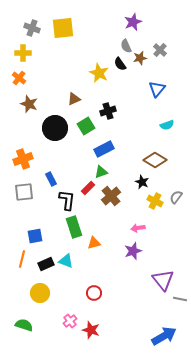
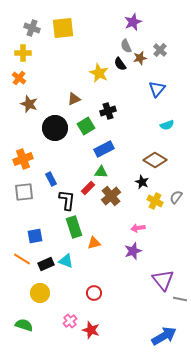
green triangle at (101, 172): rotated 24 degrees clockwise
orange line at (22, 259): rotated 72 degrees counterclockwise
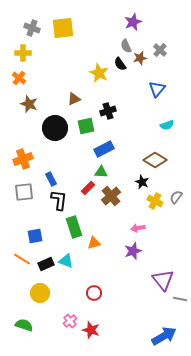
green square at (86, 126): rotated 18 degrees clockwise
black L-shape at (67, 200): moved 8 px left
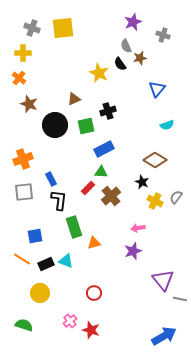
gray cross at (160, 50): moved 3 px right, 15 px up; rotated 24 degrees counterclockwise
black circle at (55, 128): moved 3 px up
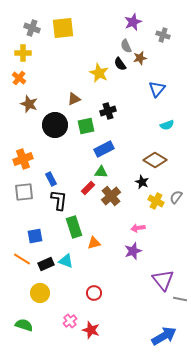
yellow cross at (155, 201): moved 1 px right
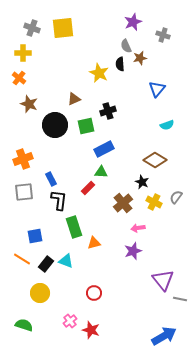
black semicircle at (120, 64): rotated 32 degrees clockwise
brown cross at (111, 196): moved 12 px right, 7 px down
yellow cross at (156, 201): moved 2 px left, 1 px down
black rectangle at (46, 264): rotated 28 degrees counterclockwise
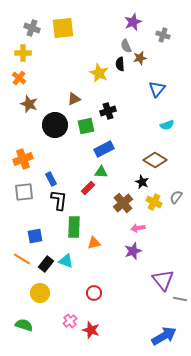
green rectangle at (74, 227): rotated 20 degrees clockwise
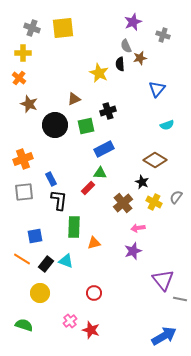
green triangle at (101, 172): moved 1 px left, 1 px down
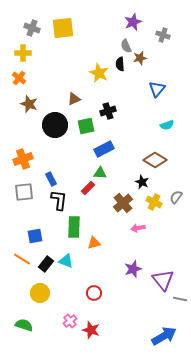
purple star at (133, 251): moved 18 px down
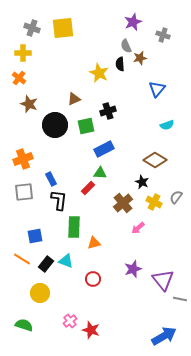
pink arrow at (138, 228): rotated 32 degrees counterclockwise
red circle at (94, 293): moved 1 px left, 14 px up
